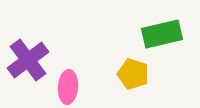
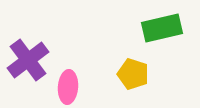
green rectangle: moved 6 px up
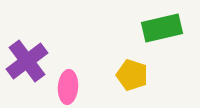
purple cross: moved 1 px left, 1 px down
yellow pentagon: moved 1 px left, 1 px down
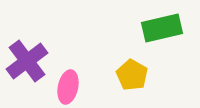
yellow pentagon: rotated 12 degrees clockwise
pink ellipse: rotated 8 degrees clockwise
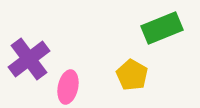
green rectangle: rotated 9 degrees counterclockwise
purple cross: moved 2 px right, 2 px up
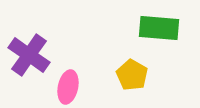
green rectangle: moved 3 px left; rotated 27 degrees clockwise
purple cross: moved 4 px up; rotated 18 degrees counterclockwise
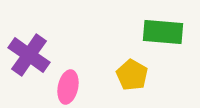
green rectangle: moved 4 px right, 4 px down
